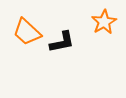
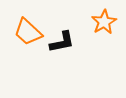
orange trapezoid: moved 1 px right
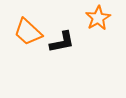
orange star: moved 6 px left, 4 px up
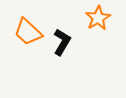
black L-shape: rotated 48 degrees counterclockwise
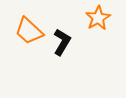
orange trapezoid: moved 1 px right, 1 px up
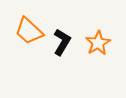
orange star: moved 25 px down
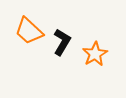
orange star: moved 3 px left, 11 px down
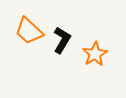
black L-shape: moved 2 px up
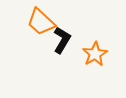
orange trapezoid: moved 12 px right, 9 px up
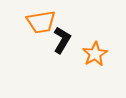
orange trapezoid: rotated 52 degrees counterclockwise
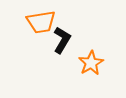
orange star: moved 4 px left, 9 px down
